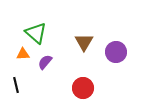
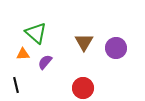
purple circle: moved 4 px up
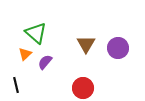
brown triangle: moved 2 px right, 2 px down
purple circle: moved 2 px right
orange triangle: moved 2 px right; rotated 40 degrees counterclockwise
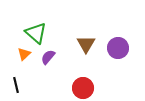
orange triangle: moved 1 px left
purple semicircle: moved 3 px right, 5 px up
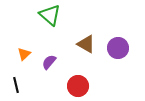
green triangle: moved 14 px right, 18 px up
brown triangle: rotated 30 degrees counterclockwise
purple semicircle: moved 1 px right, 5 px down
red circle: moved 5 px left, 2 px up
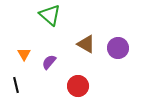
orange triangle: rotated 16 degrees counterclockwise
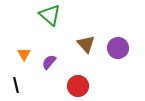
brown triangle: rotated 18 degrees clockwise
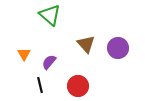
black line: moved 24 px right
